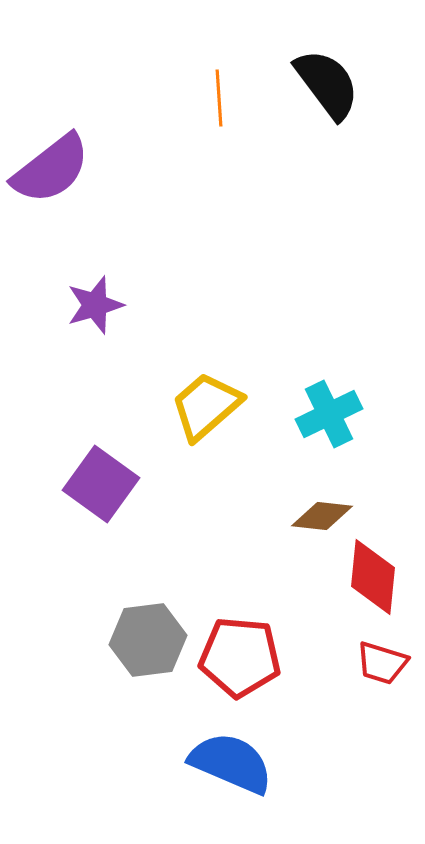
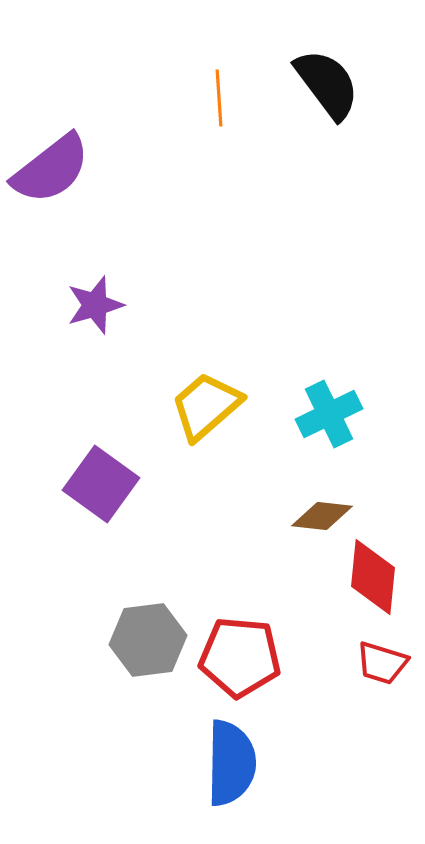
blue semicircle: rotated 68 degrees clockwise
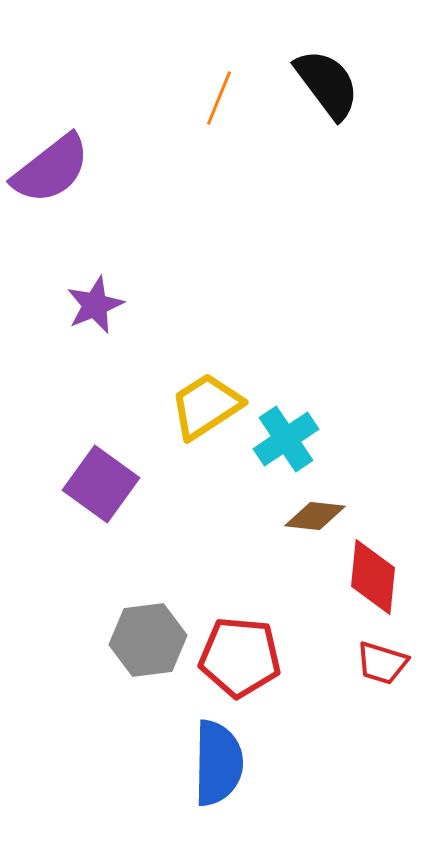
orange line: rotated 26 degrees clockwise
purple star: rotated 6 degrees counterclockwise
yellow trapezoid: rotated 8 degrees clockwise
cyan cross: moved 43 px left, 25 px down; rotated 8 degrees counterclockwise
brown diamond: moved 7 px left
blue semicircle: moved 13 px left
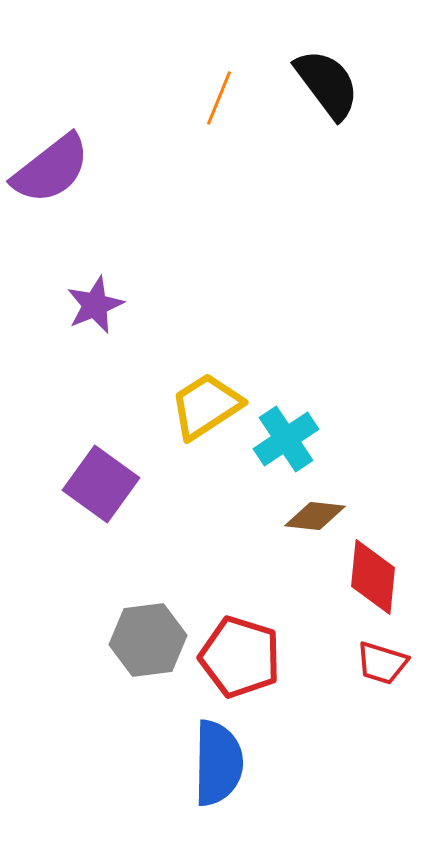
red pentagon: rotated 12 degrees clockwise
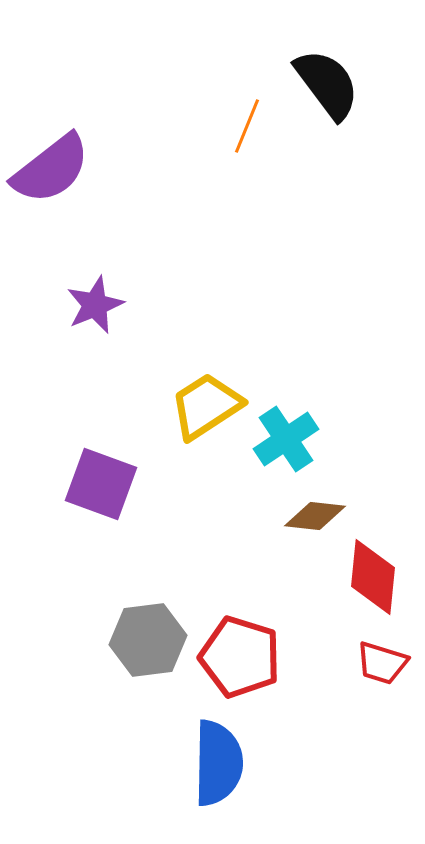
orange line: moved 28 px right, 28 px down
purple square: rotated 16 degrees counterclockwise
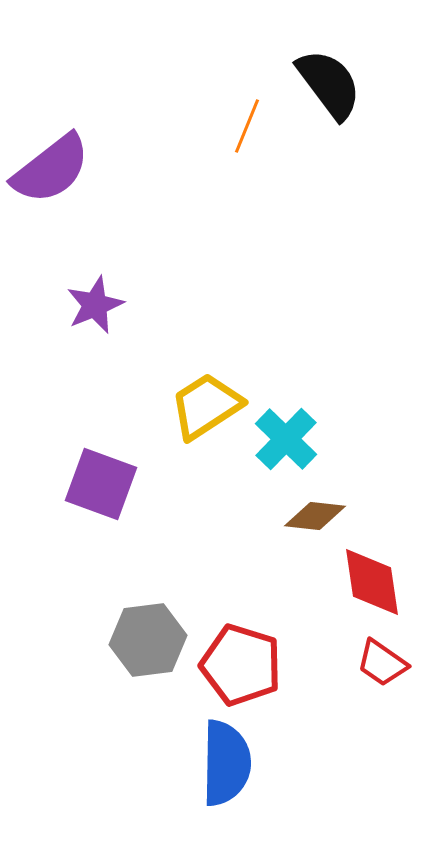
black semicircle: moved 2 px right
cyan cross: rotated 12 degrees counterclockwise
red diamond: moved 1 px left, 5 px down; rotated 14 degrees counterclockwise
red pentagon: moved 1 px right, 8 px down
red trapezoid: rotated 18 degrees clockwise
blue semicircle: moved 8 px right
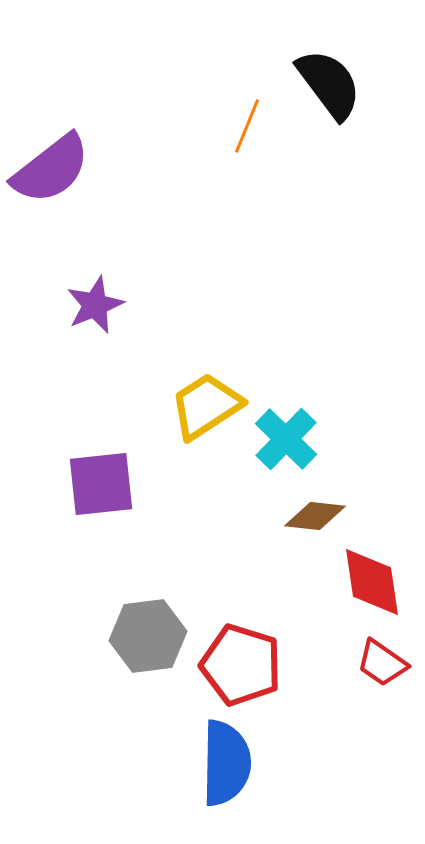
purple square: rotated 26 degrees counterclockwise
gray hexagon: moved 4 px up
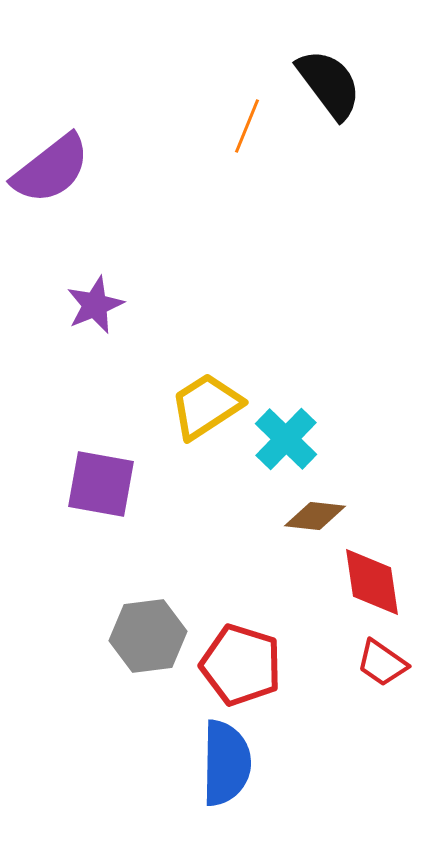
purple square: rotated 16 degrees clockwise
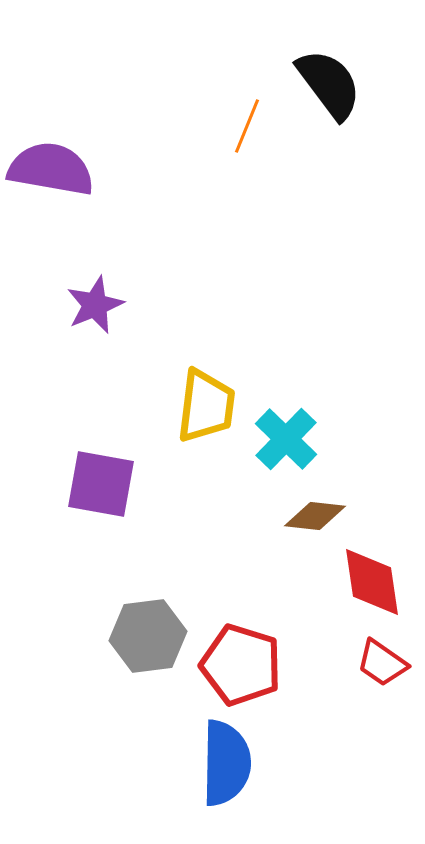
purple semicircle: rotated 132 degrees counterclockwise
yellow trapezoid: rotated 130 degrees clockwise
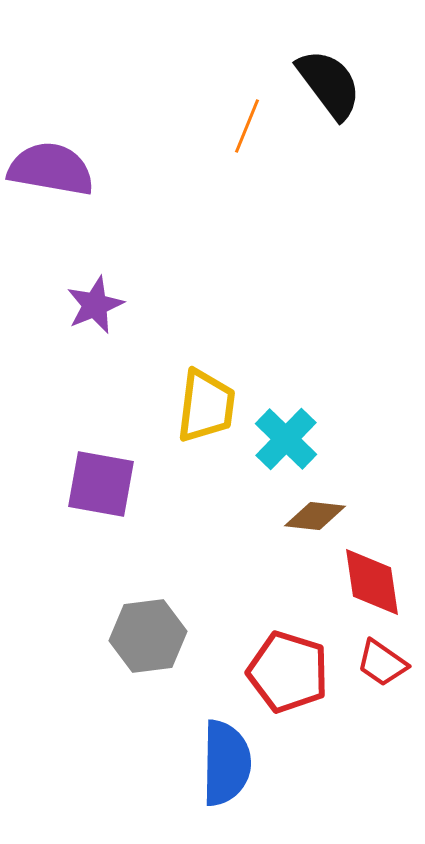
red pentagon: moved 47 px right, 7 px down
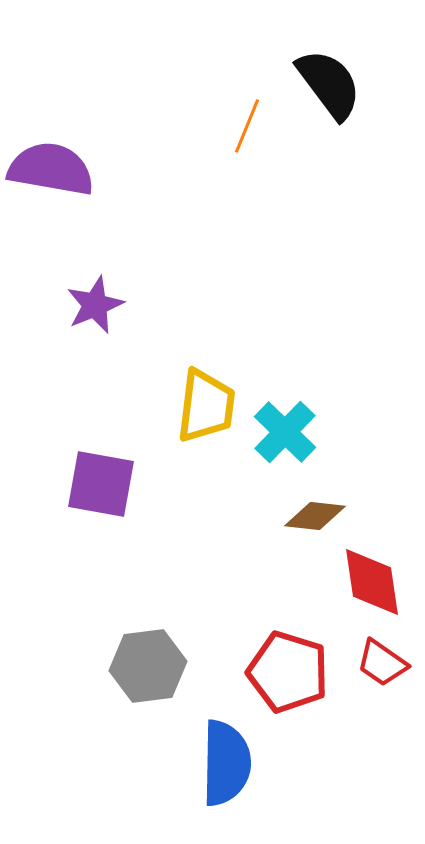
cyan cross: moved 1 px left, 7 px up
gray hexagon: moved 30 px down
